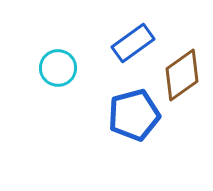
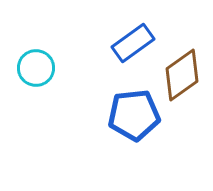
cyan circle: moved 22 px left
blue pentagon: rotated 9 degrees clockwise
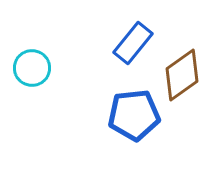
blue rectangle: rotated 15 degrees counterclockwise
cyan circle: moved 4 px left
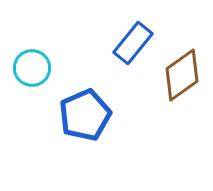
blue pentagon: moved 49 px left; rotated 18 degrees counterclockwise
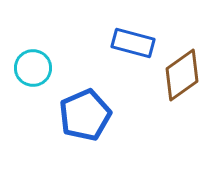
blue rectangle: rotated 66 degrees clockwise
cyan circle: moved 1 px right
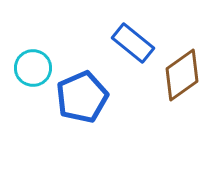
blue rectangle: rotated 24 degrees clockwise
blue pentagon: moved 3 px left, 18 px up
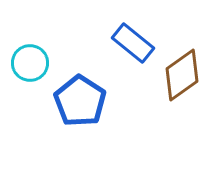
cyan circle: moved 3 px left, 5 px up
blue pentagon: moved 2 px left, 4 px down; rotated 15 degrees counterclockwise
